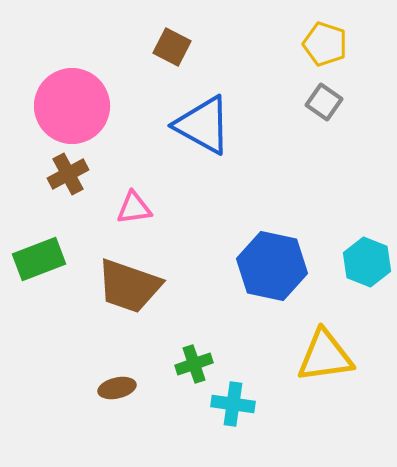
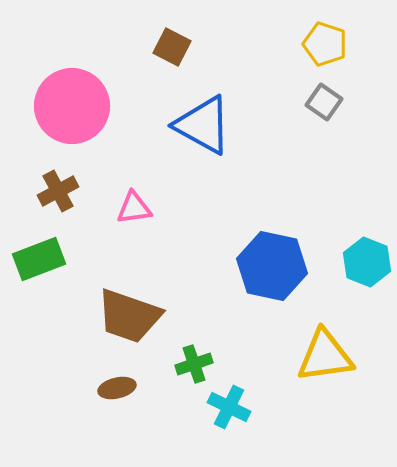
brown cross: moved 10 px left, 17 px down
brown trapezoid: moved 30 px down
cyan cross: moved 4 px left, 3 px down; rotated 18 degrees clockwise
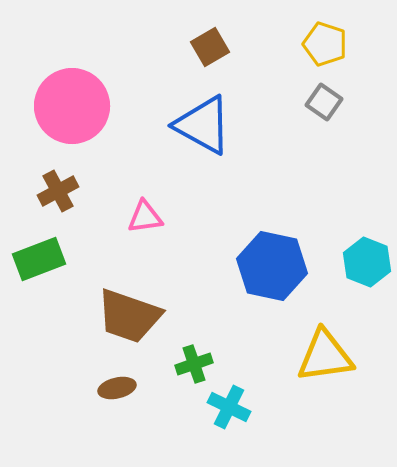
brown square: moved 38 px right; rotated 33 degrees clockwise
pink triangle: moved 11 px right, 9 px down
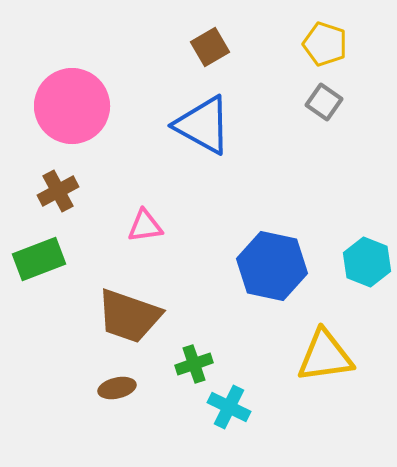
pink triangle: moved 9 px down
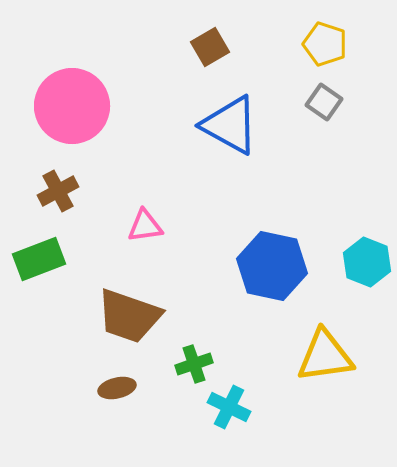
blue triangle: moved 27 px right
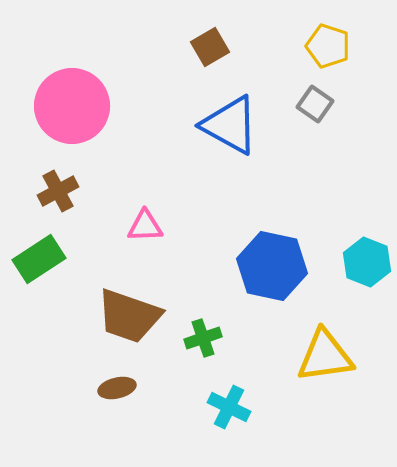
yellow pentagon: moved 3 px right, 2 px down
gray square: moved 9 px left, 2 px down
pink triangle: rotated 6 degrees clockwise
green rectangle: rotated 12 degrees counterclockwise
green cross: moved 9 px right, 26 px up
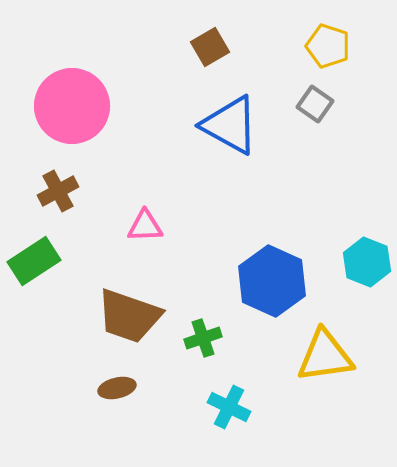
green rectangle: moved 5 px left, 2 px down
blue hexagon: moved 15 px down; rotated 12 degrees clockwise
